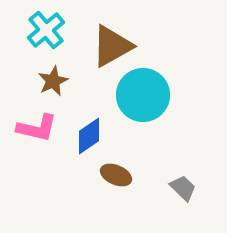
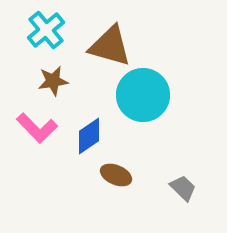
brown triangle: moved 2 px left; rotated 45 degrees clockwise
brown star: rotated 16 degrees clockwise
pink L-shape: rotated 33 degrees clockwise
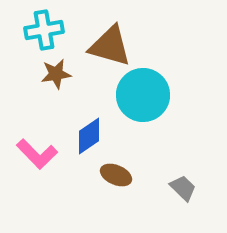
cyan cross: moved 2 px left; rotated 30 degrees clockwise
brown star: moved 3 px right, 7 px up
pink L-shape: moved 26 px down
